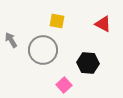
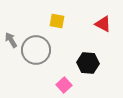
gray circle: moved 7 px left
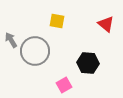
red triangle: moved 3 px right; rotated 12 degrees clockwise
gray circle: moved 1 px left, 1 px down
pink square: rotated 14 degrees clockwise
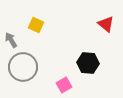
yellow square: moved 21 px left, 4 px down; rotated 14 degrees clockwise
gray circle: moved 12 px left, 16 px down
